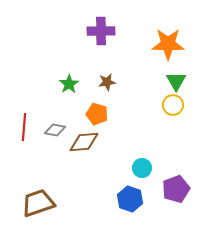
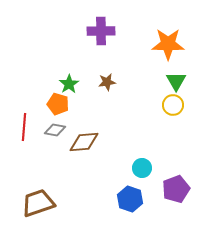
orange pentagon: moved 39 px left, 10 px up
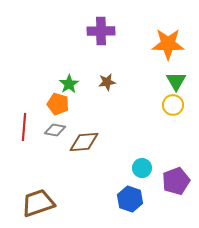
purple pentagon: moved 8 px up
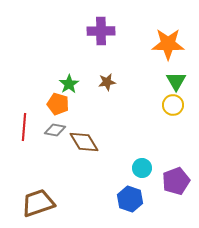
brown diamond: rotated 64 degrees clockwise
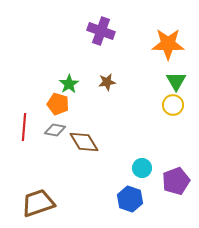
purple cross: rotated 20 degrees clockwise
